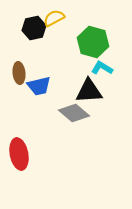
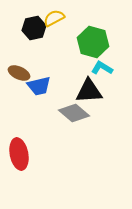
brown ellipse: rotated 60 degrees counterclockwise
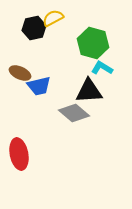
yellow semicircle: moved 1 px left
green hexagon: moved 1 px down
brown ellipse: moved 1 px right
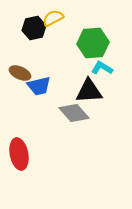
green hexagon: rotated 20 degrees counterclockwise
gray diamond: rotated 8 degrees clockwise
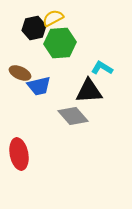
green hexagon: moved 33 px left
gray diamond: moved 1 px left, 3 px down
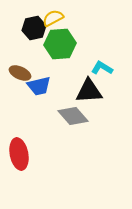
green hexagon: moved 1 px down
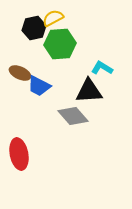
blue trapezoid: rotated 40 degrees clockwise
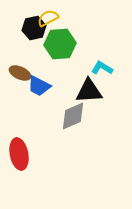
yellow semicircle: moved 5 px left
gray diamond: rotated 72 degrees counterclockwise
